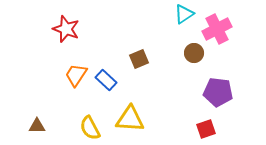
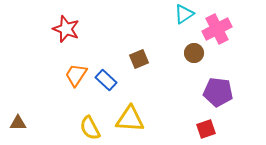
brown triangle: moved 19 px left, 3 px up
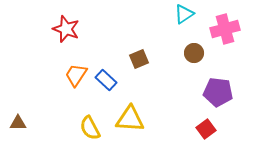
pink cross: moved 8 px right; rotated 12 degrees clockwise
red square: rotated 18 degrees counterclockwise
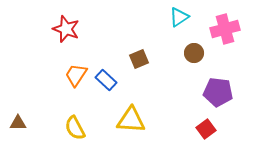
cyan triangle: moved 5 px left, 3 px down
yellow triangle: moved 1 px right, 1 px down
yellow semicircle: moved 15 px left
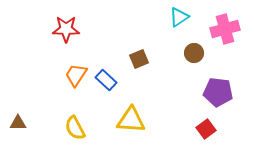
red star: rotated 20 degrees counterclockwise
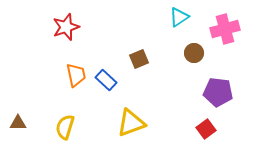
red star: moved 2 px up; rotated 20 degrees counterclockwise
orange trapezoid: rotated 135 degrees clockwise
yellow triangle: moved 3 px down; rotated 24 degrees counterclockwise
yellow semicircle: moved 10 px left, 1 px up; rotated 45 degrees clockwise
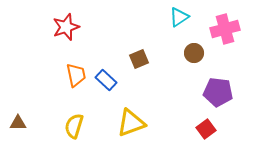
yellow semicircle: moved 9 px right, 1 px up
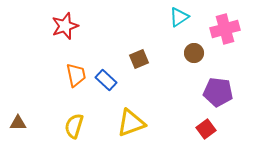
red star: moved 1 px left, 1 px up
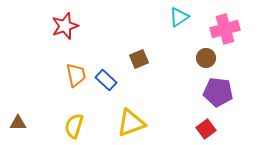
brown circle: moved 12 px right, 5 px down
